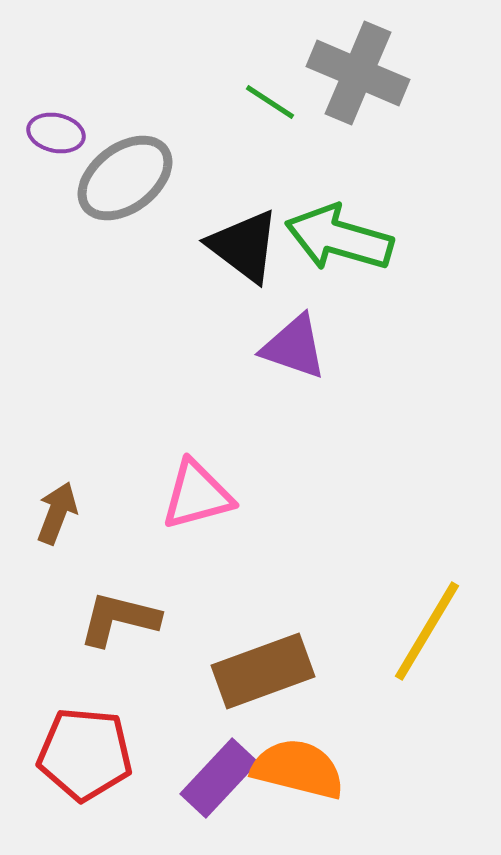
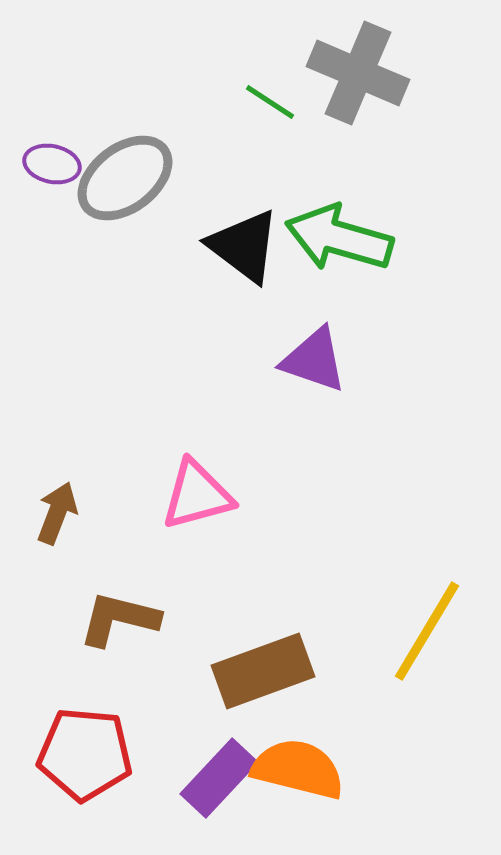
purple ellipse: moved 4 px left, 31 px down
purple triangle: moved 20 px right, 13 px down
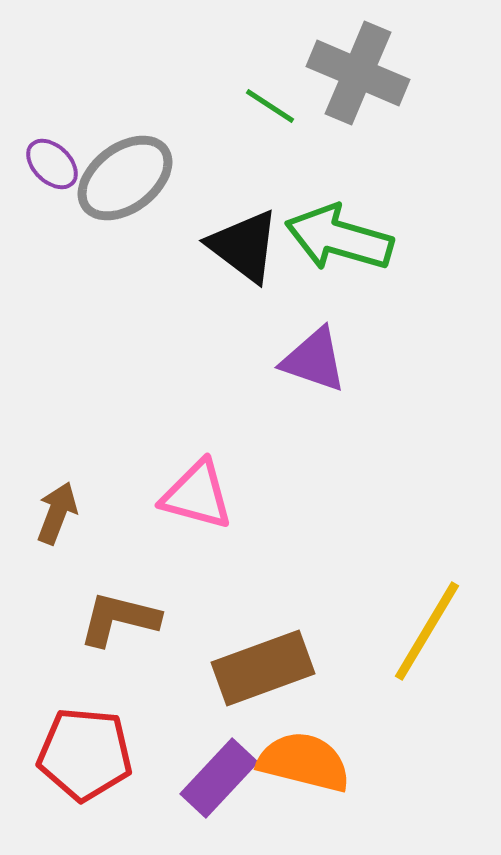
green line: moved 4 px down
purple ellipse: rotated 32 degrees clockwise
pink triangle: rotated 30 degrees clockwise
brown rectangle: moved 3 px up
orange semicircle: moved 6 px right, 7 px up
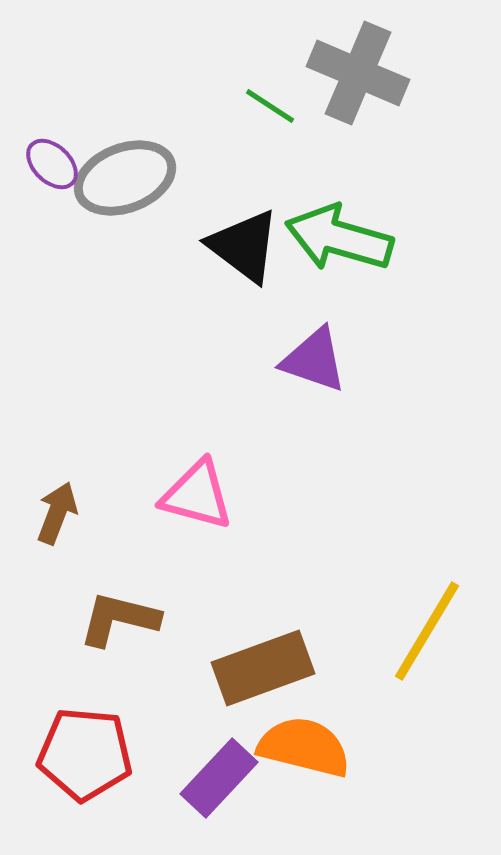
gray ellipse: rotated 16 degrees clockwise
orange semicircle: moved 15 px up
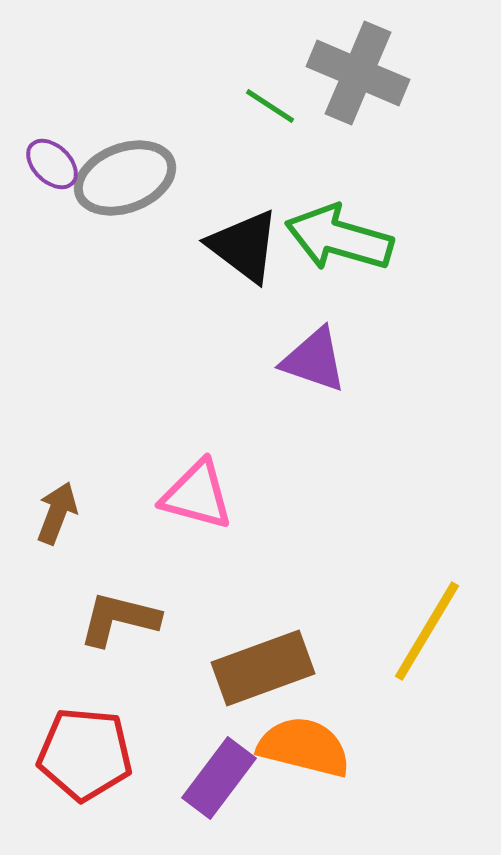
purple rectangle: rotated 6 degrees counterclockwise
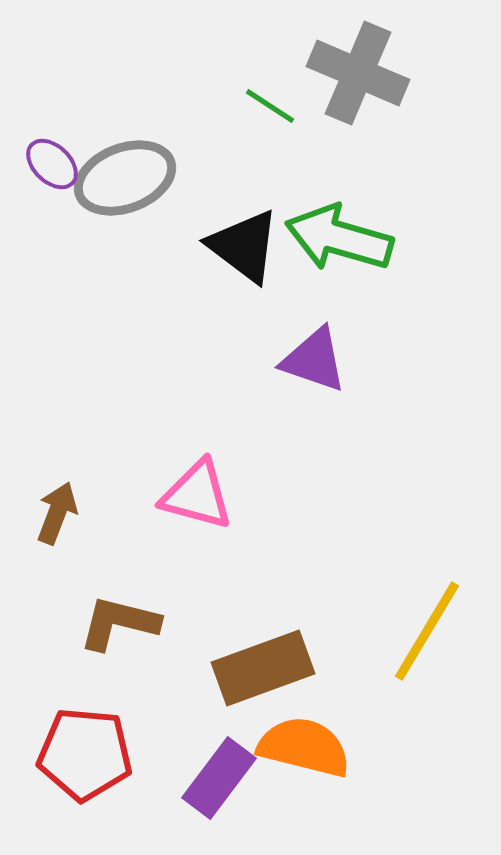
brown L-shape: moved 4 px down
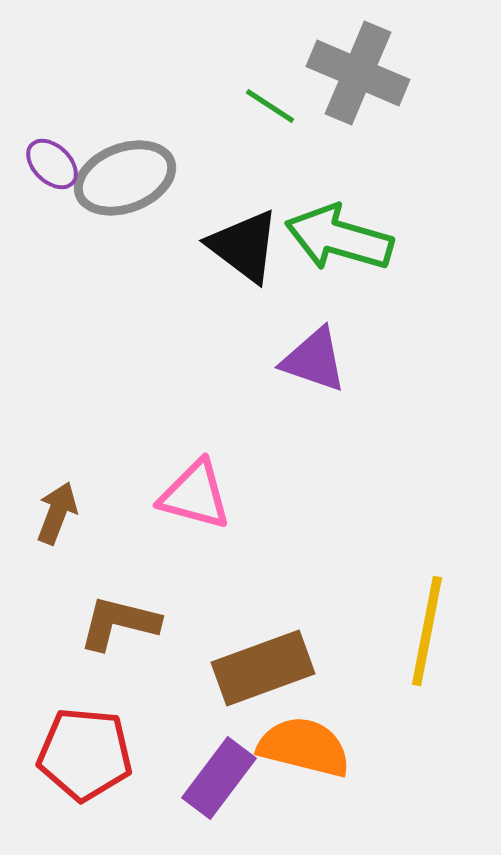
pink triangle: moved 2 px left
yellow line: rotated 20 degrees counterclockwise
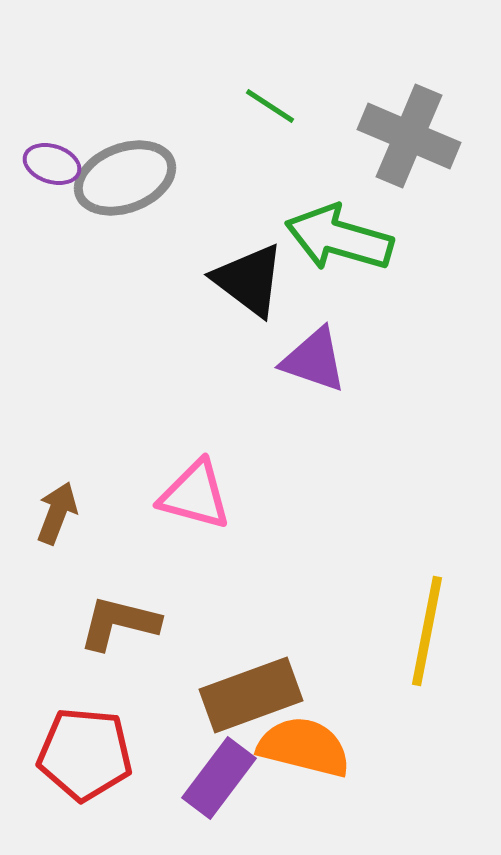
gray cross: moved 51 px right, 63 px down
purple ellipse: rotated 26 degrees counterclockwise
black triangle: moved 5 px right, 34 px down
brown rectangle: moved 12 px left, 27 px down
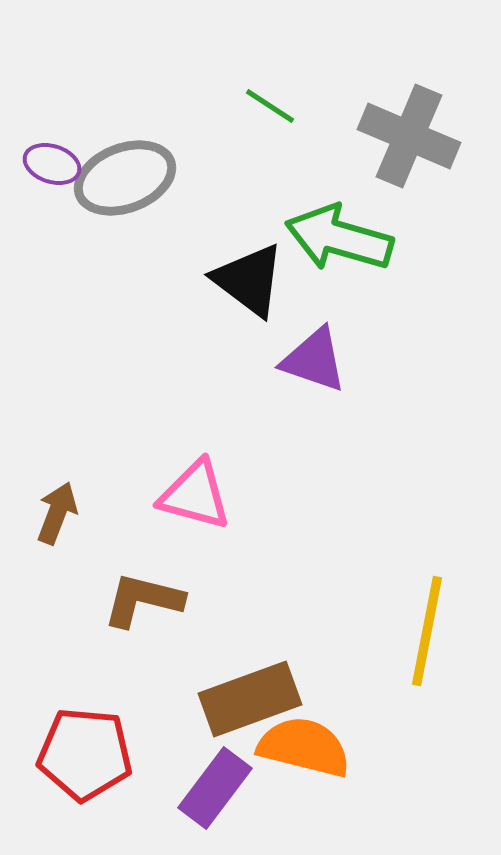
brown L-shape: moved 24 px right, 23 px up
brown rectangle: moved 1 px left, 4 px down
purple rectangle: moved 4 px left, 10 px down
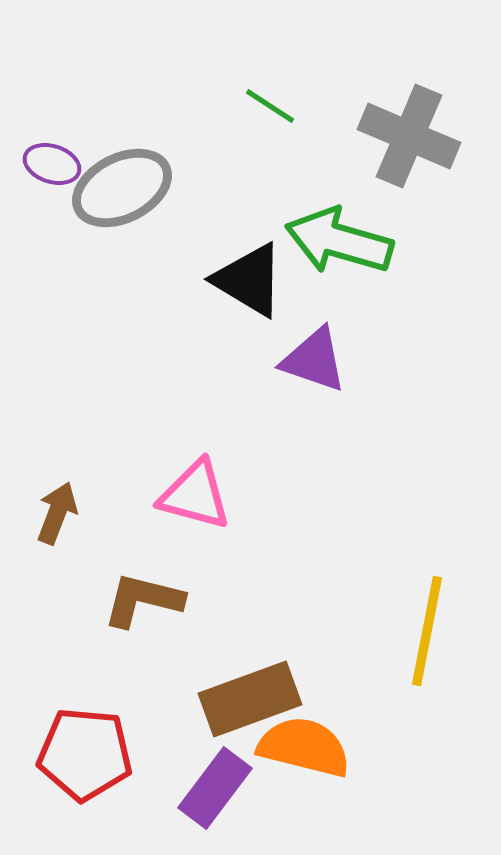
gray ellipse: moved 3 px left, 10 px down; rotated 6 degrees counterclockwise
green arrow: moved 3 px down
black triangle: rotated 6 degrees counterclockwise
